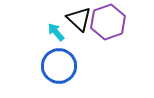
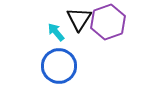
black triangle: rotated 20 degrees clockwise
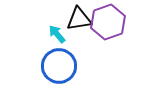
black triangle: rotated 48 degrees clockwise
cyan arrow: moved 1 px right, 2 px down
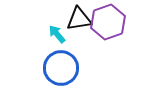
blue circle: moved 2 px right, 2 px down
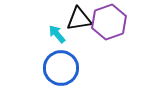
purple hexagon: moved 1 px right
